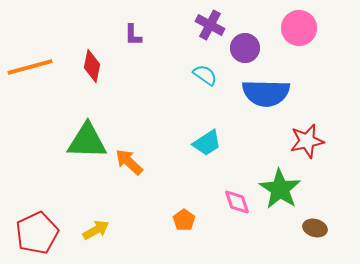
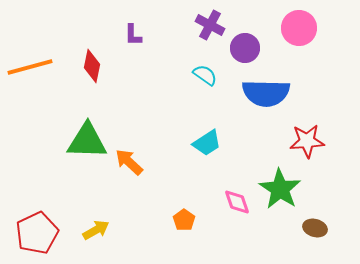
red star: rotated 8 degrees clockwise
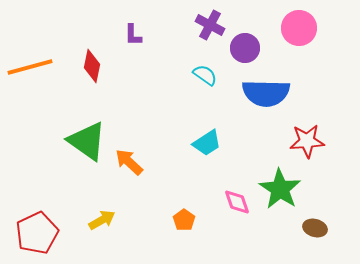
green triangle: rotated 33 degrees clockwise
yellow arrow: moved 6 px right, 10 px up
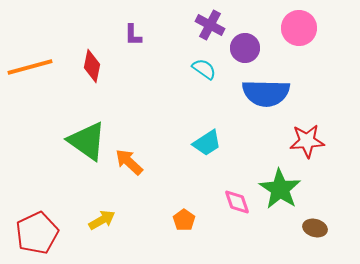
cyan semicircle: moved 1 px left, 6 px up
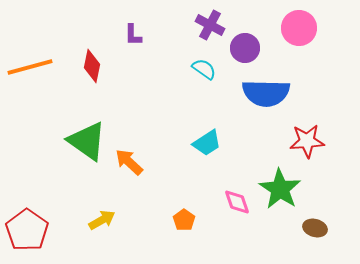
red pentagon: moved 10 px left, 3 px up; rotated 12 degrees counterclockwise
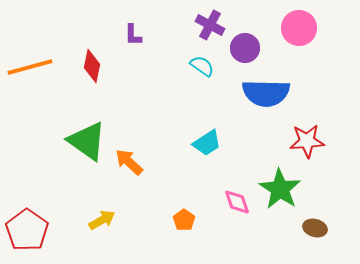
cyan semicircle: moved 2 px left, 3 px up
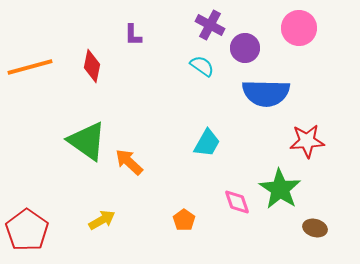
cyan trapezoid: rotated 28 degrees counterclockwise
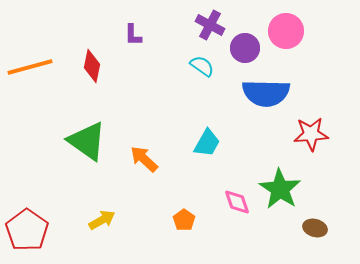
pink circle: moved 13 px left, 3 px down
red star: moved 4 px right, 7 px up
orange arrow: moved 15 px right, 3 px up
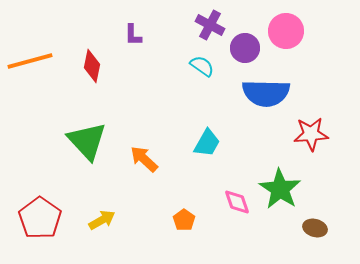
orange line: moved 6 px up
green triangle: rotated 12 degrees clockwise
red pentagon: moved 13 px right, 12 px up
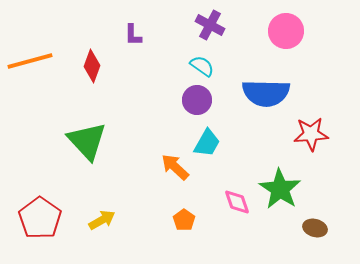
purple circle: moved 48 px left, 52 px down
red diamond: rotated 8 degrees clockwise
orange arrow: moved 31 px right, 8 px down
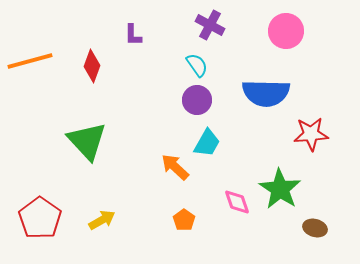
cyan semicircle: moved 5 px left, 1 px up; rotated 20 degrees clockwise
